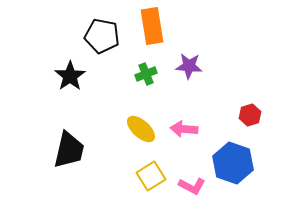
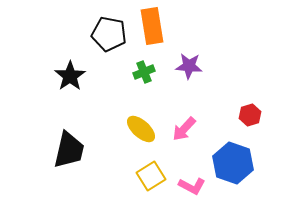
black pentagon: moved 7 px right, 2 px up
green cross: moved 2 px left, 2 px up
pink arrow: rotated 52 degrees counterclockwise
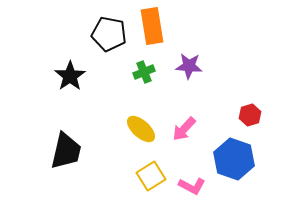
black trapezoid: moved 3 px left, 1 px down
blue hexagon: moved 1 px right, 4 px up
